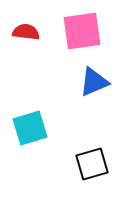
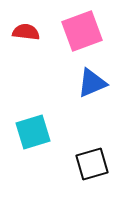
pink square: rotated 12 degrees counterclockwise
blue triangle: moved 2 px left, 1 px down
cyan square: moved 3 px right, 4 px down
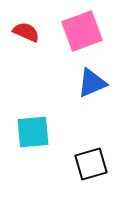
red semicircle: rotated 16 degrees clockwise
cyan square: rotated 12 degrees clockwise
black square: moved 1 px left
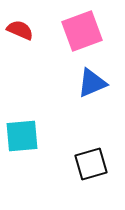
red semicircle: moved 6 px left, 2 px up
cyan square: moved 11 px left, 4 px down
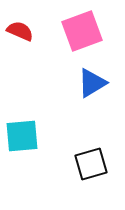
red semicircle: moved 1 px down
blue triangle: rotated 8 degrees counterclockwise
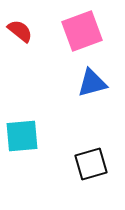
red semicircle: rotated 16 degrees clockwise
blue triangle: rotated 16 degrees clockwise
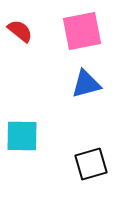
pink square: rotated 9 degrees clockwise
blue triangle: moved 6 px left, 1 px down
cyan square: rotated 6 degrees clockwise
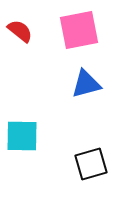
pink square: moved 3 px left, 1 px up
